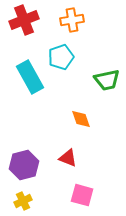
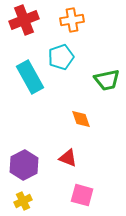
purple hexagon: rotated 12 degrees counterclockwise
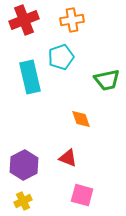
cyan rectangle: rotated 16 degrees clockwise
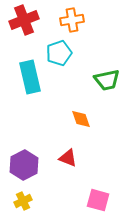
cyan pentagon: moved 2 px left, 4 px up
pink square: moved 16 px right, 5 px down
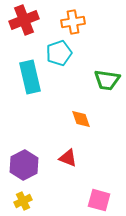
orange cross: moved 1 px right, 2 px down
green trapezoid: rotated 20 degrees clockwise
pink square: moved 1 px right
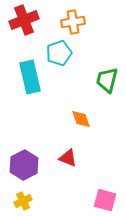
green trapezoid: rotated 96 degrees clockwise
pink square: moved 6 px right
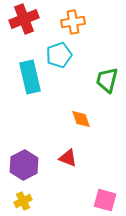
red cross: moved 1 px up
cyan pentagon: moved 2 px down
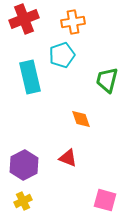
cyan pentagon: moved 3 px right
